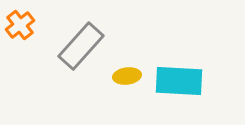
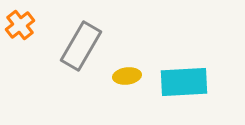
gray rectangle: rotated 12 degrees counterclockwise
cyan rectangle: moved 5 px right, 1 px down; rotated 6 degrees counterclockwise
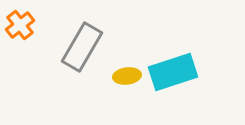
gray rectangle: moved 1 px right, 1 px down
cyan rectangle: moved 11 px left, 10 px up; rotated 15 degrees counterclockwise
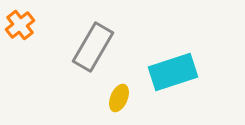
gray rectangle: moved 11 px right
yellow ellipse: moved 8 px left, 22 px down; rotated 60 degrees counterclockwise
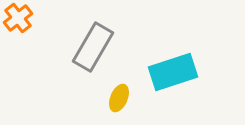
orange cross: moved 2 px left, 7 px up
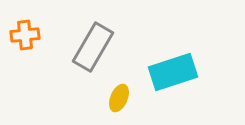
orange cross: moved 7 px right, 17 px down; rotated 32 degrees clockwise
